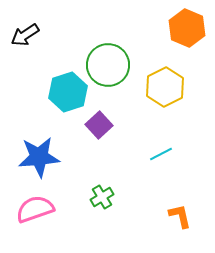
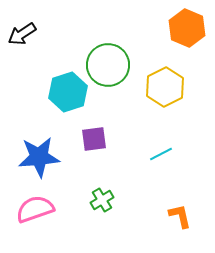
black arrow: moved 3 px left, 1 px up
purple square: moved 5 px left, 14 px down; rotated 36 degrees clockwise
green cross: moved 3 px down
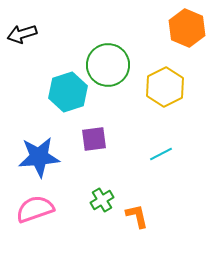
black arrow: rotated 16 degrees clockwise
orange L-shape: moved 43 px left
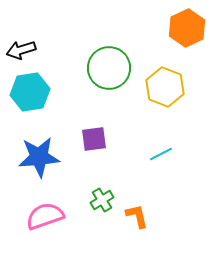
orange hexagon: rotated 12 degrees clockwise
black arrow: moved 1 px left, 16 px down
green circle: moved 1 px right, 3 px down
yellow hexagon: rotated 12 degrees counterclockwise
cyan hexagon: moved 38 px left; rotated 9 degrees clockwise
pink semicircle: moved 10 px right, 7 px down
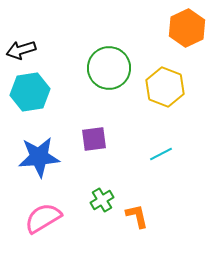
pink semicircle: moved 2 px left, 2 px down; rotated 12 degrees counterclockwise
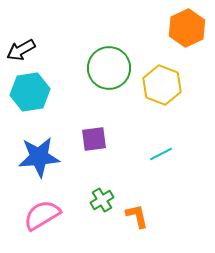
black arrow: rotated 12 degrees counterclockwise
yellow hexagon: moved 3 px left, 2 px up
pink semicircle: moved 1 px left, 3 px up
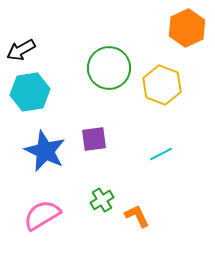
blue star: moved 6 px right, 6 px up; rotated 30 degrees clockwise
orange L-shape: rotated 12 degrees counterclockwise
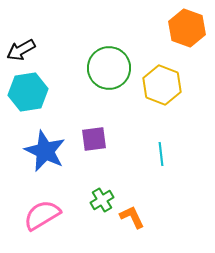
orange hexagon: rotated 15 degrees counterclockwise
cyan hexagon: moved 2 px left
cyan line: rotated 70 degrees counterclockwise
orange L-shape: moved 5 px left, 1 px down
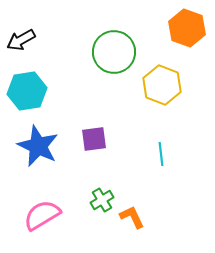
black arrow: moved 10 px up
green circle: moved 5 px right, 16 px up
cyan hexagon: moved 1 px left, 1 px up
blue star: moved 7 px left, 5 px up
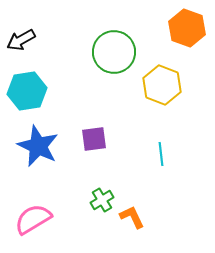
pink semicircle: moved 9 px left, 4 px down
